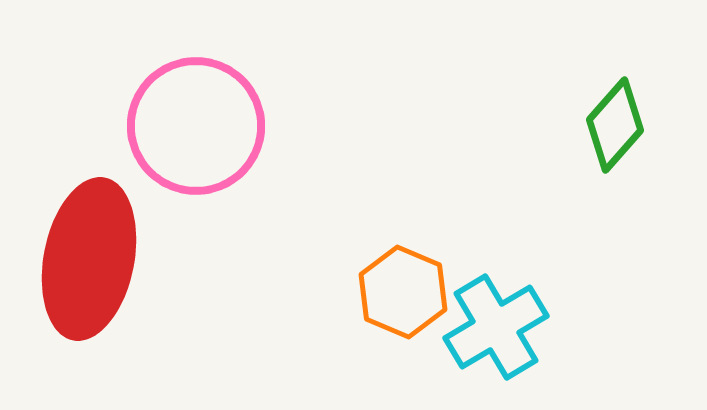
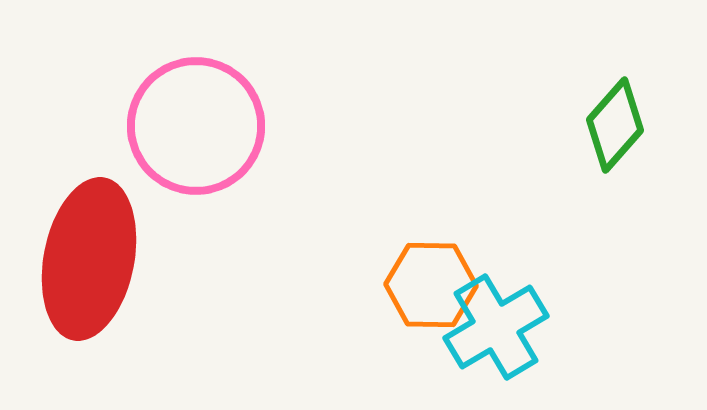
orange hexagon: moved 28 px right, 7 px up; rotated 22 degrees counterclockwise
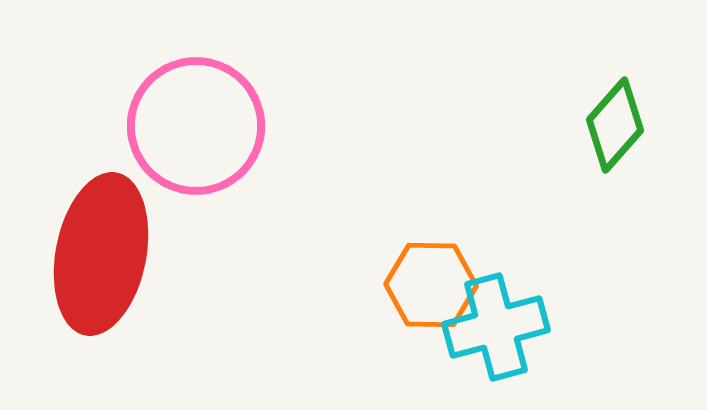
red ellipse: moved 12 px right, 5 px up
cyan cross: rotated 16 degrees clockwise
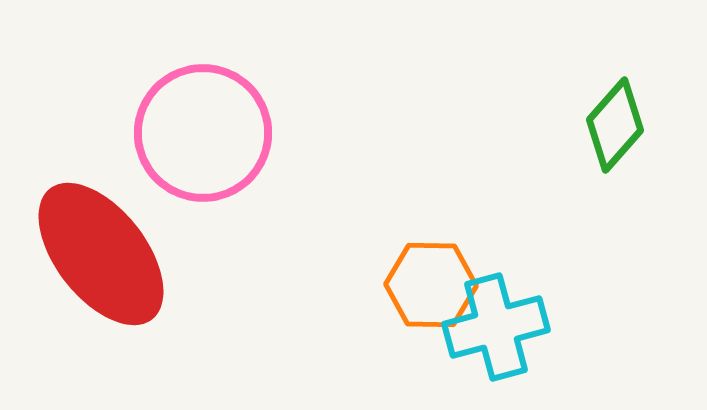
pink circle: moved 7 px right, 7 px down
red ellipse: rotated 49 degrees counterclockwise
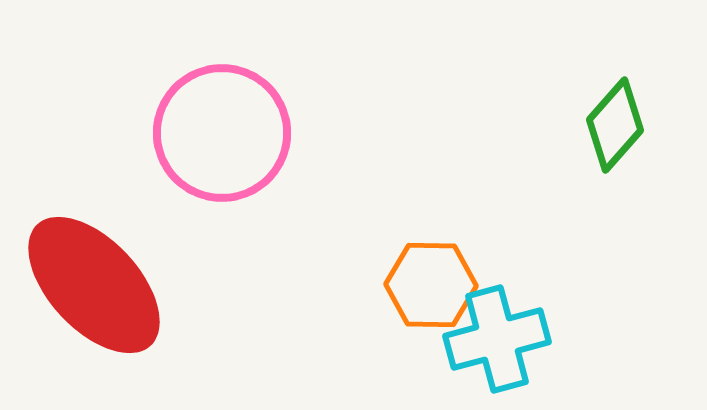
pink circle: moved 19 px right
red ellipse: moved 7 px left, 31 px down; rotated 5 degrees counterclockwise
cyan cross: moved 1 px right, 12 px down
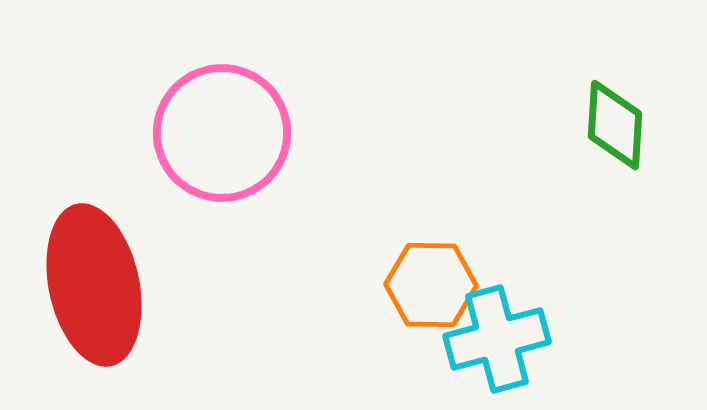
green diamond: rotated 38 degrees counterclockwise
red ellipse: rotated 31 degrees clockwise
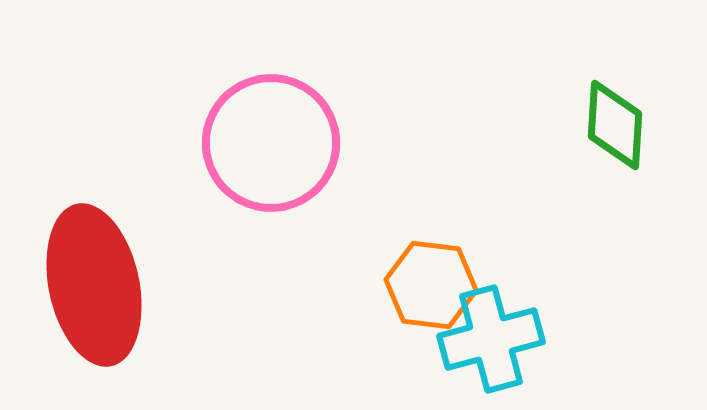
pink circle: moved 49 px right, 10 px down
orange hexagon: rotated 6 degrees clockwise
cyan cross: moved 6 px left
